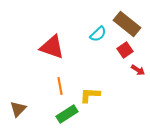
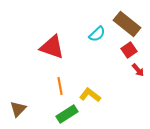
cyan semicircle: moved 1 px left
red square: moved 4 px right
red arrow: rotated 16 degrees clockwise
yellow L-shape: rotated 35 degrees clockwise
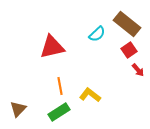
red triangle: rotated 32 degrees counterclockwise
green rectangle: moved 8 px left, 2 px up
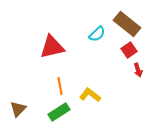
red arrow: rotated 24 degrees clockwise
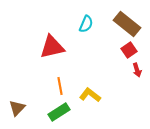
cyan semicircle: moved 11 px left, 10 px up; rotated 24 degrees counterclockwise
red arrow: moved 1 px left
brown triangle: moved 1 px left, 1 px up
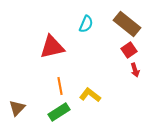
red arrow: moved 2 px left
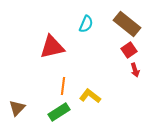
orange line: moved 3 px right; rotated 18 degrees clockwise
yellow L-shape: moved 1 px down
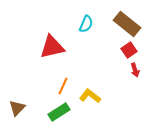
orange line: rotated 18 degrees clockwise
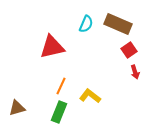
brown rectangle: moved 9 px left; rotated 16 degrees counterclockwise
red arrow: moved 2 px down
orange line: moved 2 px left
brown triangle: rotated 30 degrees clockwise
green rectangle: rotated 35 degrees counterclockwise
